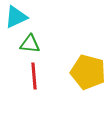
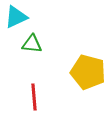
green triangle: moved 2 px right
red line: moved 21 px down
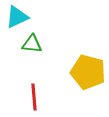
cyan triangle: moved 1 px right
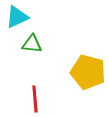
red line: moved 1 px right, 2 px down
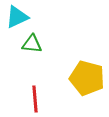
yellow pentagon: moved 1 px left, 6 px down
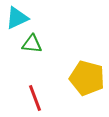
cyan triangle: moved 1 px down
red line: moved 1 px up; rotated 16 degrees counterclockwise
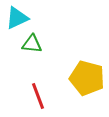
red line: moved 3 px right, 2 px up
